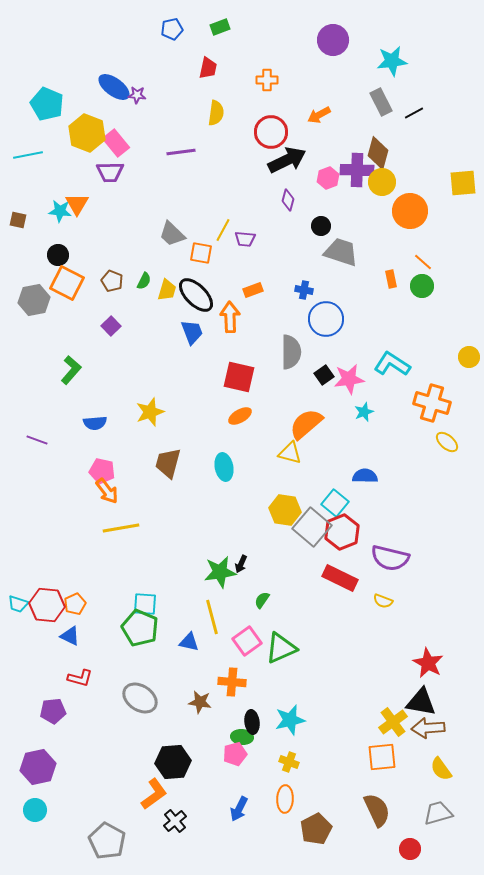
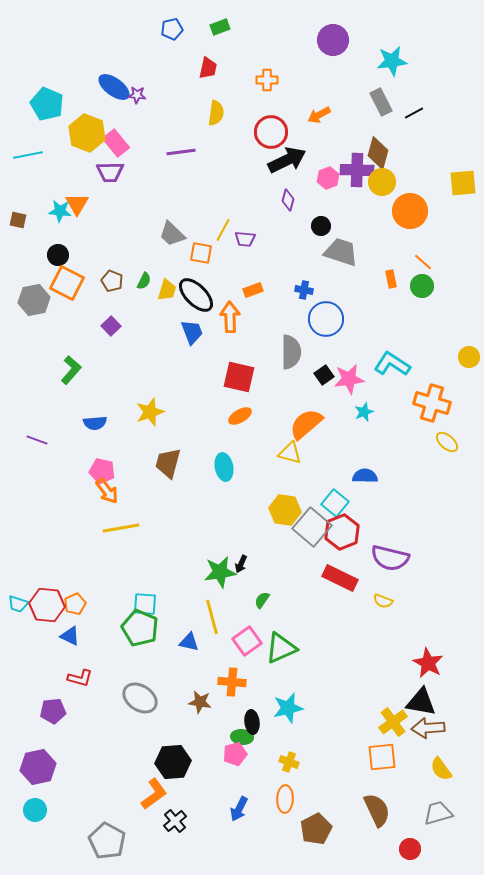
cyan star at (290, 720): moved 2 px left, 12 px up
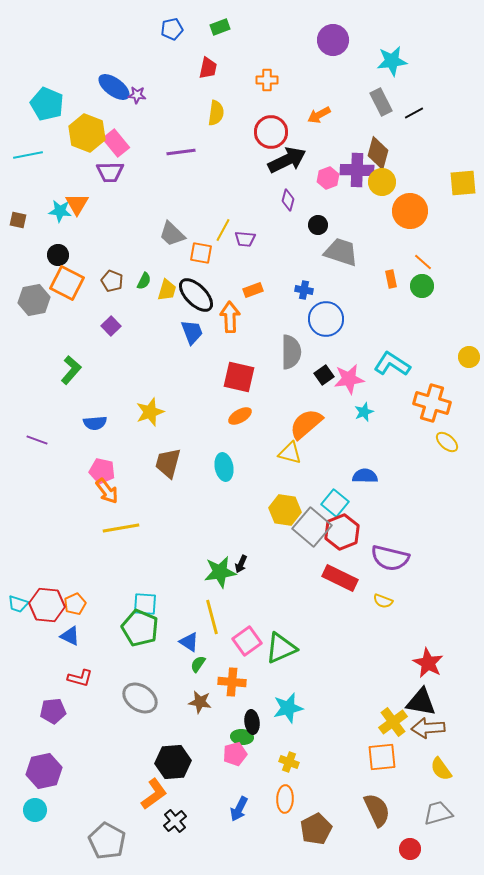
black circle at (321, 226): moved 3 px left, 1 px up
green semicircle at (262, 600): moved 64 px left, 64 px down
blue triangle at (189, 642): rotated 20 degrees clockwise
purple hexagon at (38, 767): moved 6 px right, 4 px down
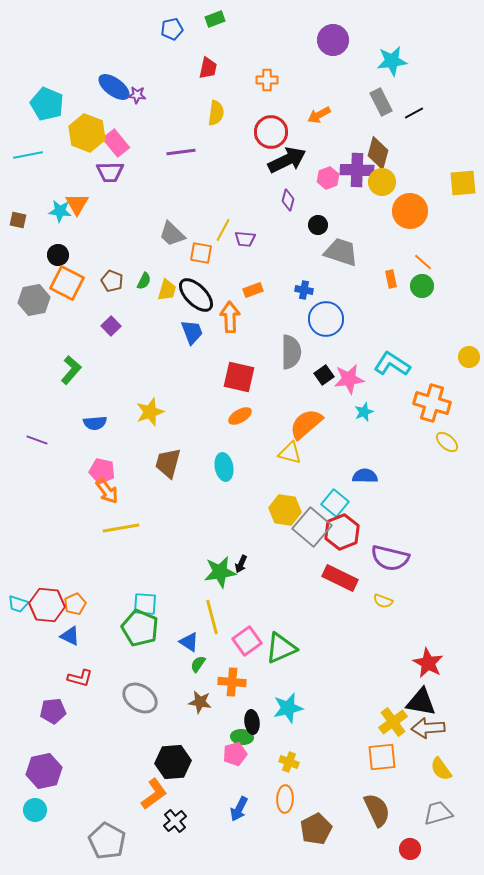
green rectangle at (220, 27): moved 5 px left, 8 px up
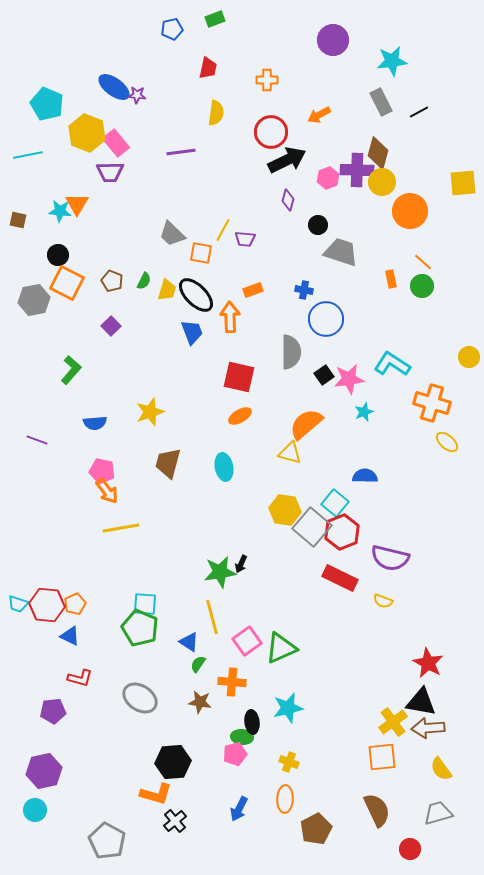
black line at (414, 113): moved 5 px right, 1 px up
orange L-shape at (154, 794): moved 2 px right; rotated 52 degrees clockwise
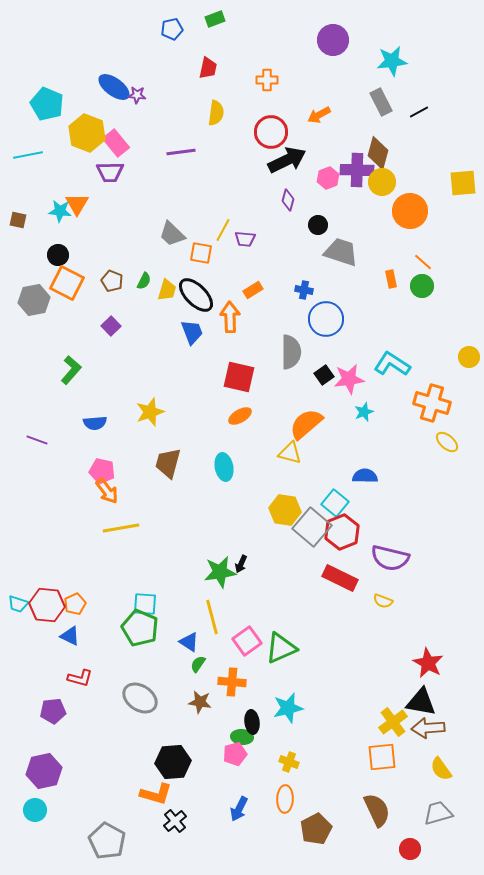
orange rectangle at (253, 290): rotated 12 degrees counterclockwise
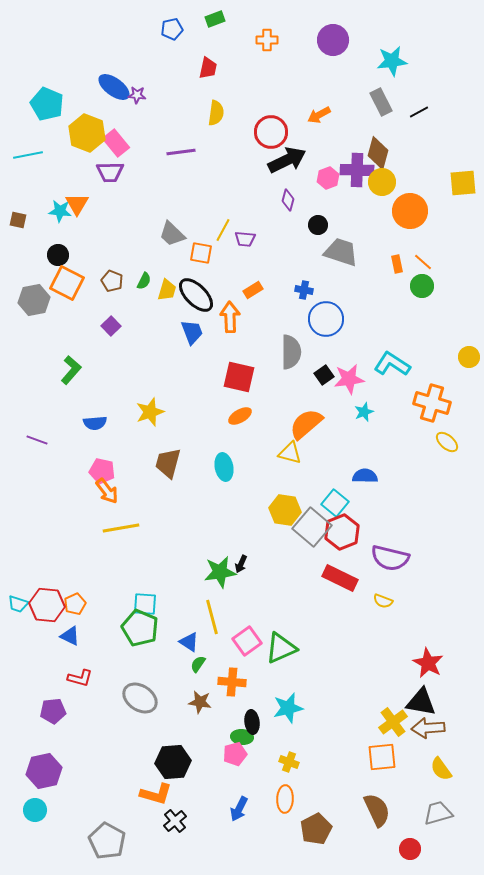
orange cross at (267, 80): moved 40 px up
orange rectangle at (391, 279): moved 6 px right, 15 px up
